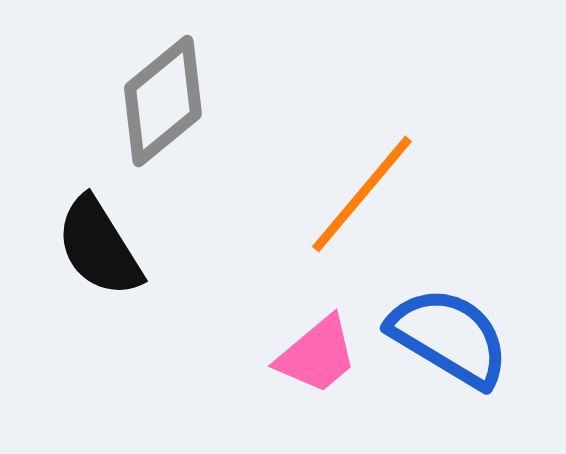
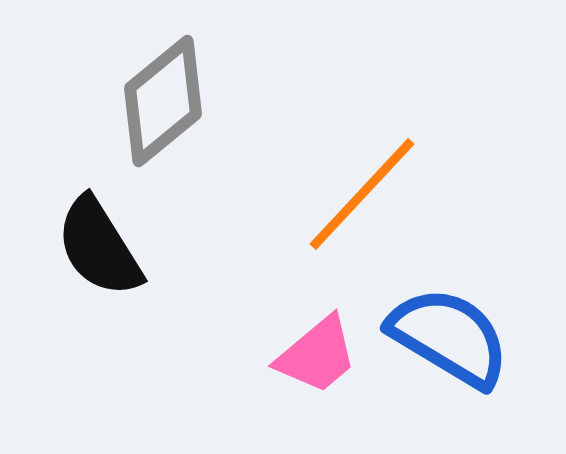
orange line: rotated 3 degrees clockwise
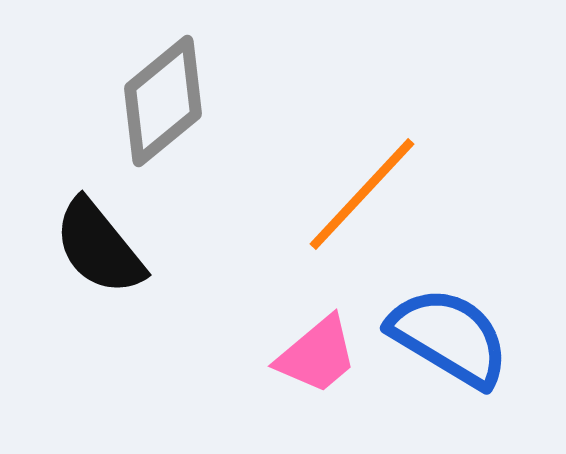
black semicircle: rotated 7 degrees counterclockwise
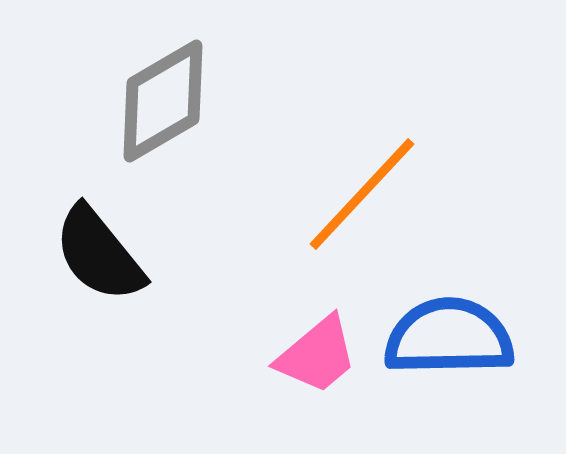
gray diamond: rotated 9 degrees clockwise
black semicircle: moved 7 px down
blue semicircle: rotated 32 degrees counterclockwise
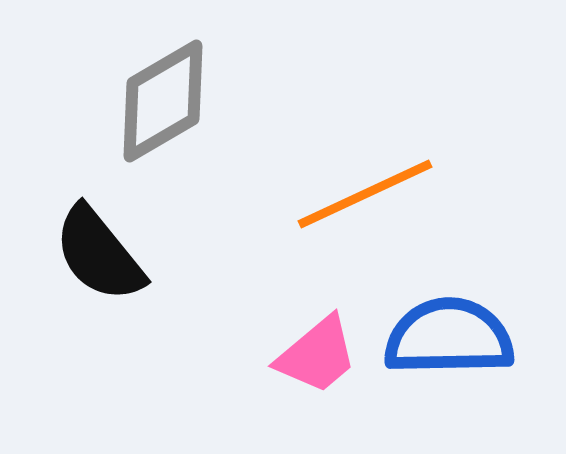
orange line: moved 3 px right; rotated 22 degrees clockwise
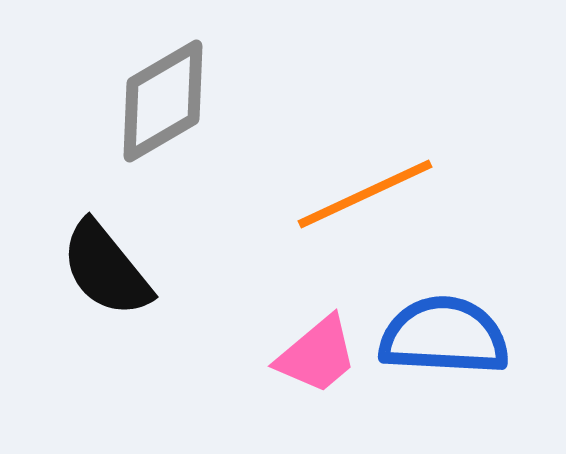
black semicircle: moved 7 px right, 15 px down
blue semicircle: moved 5 px left, 1 px up; rotated 4 degrees clockwise
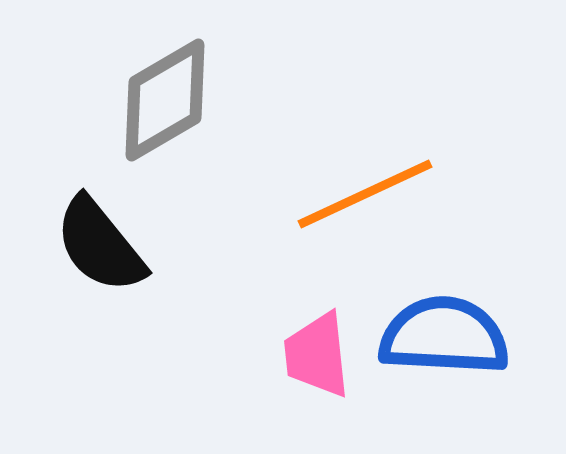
gray diamond: moved 2 px right, 1 px up
black semicircle: moved 6 px left, 24 px up
pink trapezoid: rotated 124 degrees clockwise
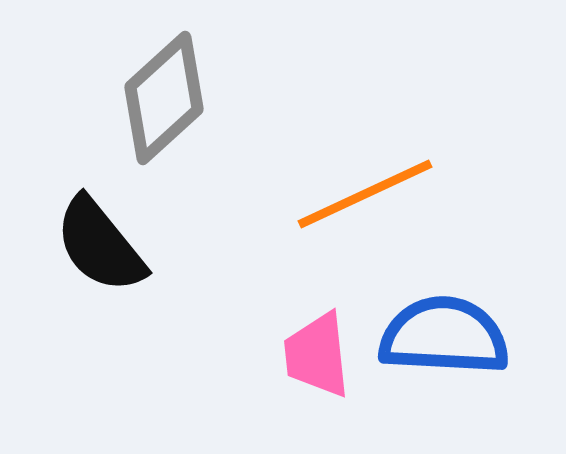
gray diamond: moved 1 px left, 2 px up; rotated 12 degrees counterclockwise
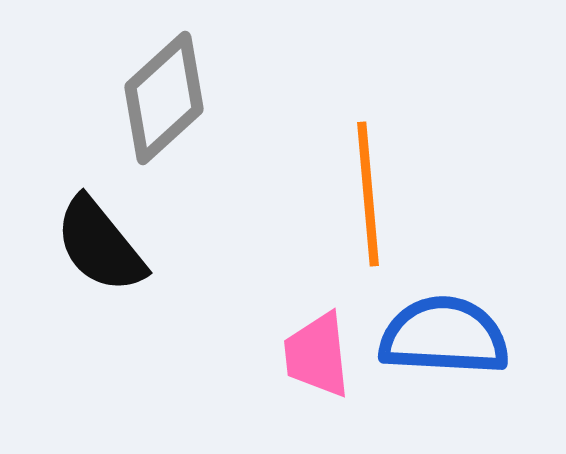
orange line: moved 3 px right; rotated 70 degrees counterclockwise
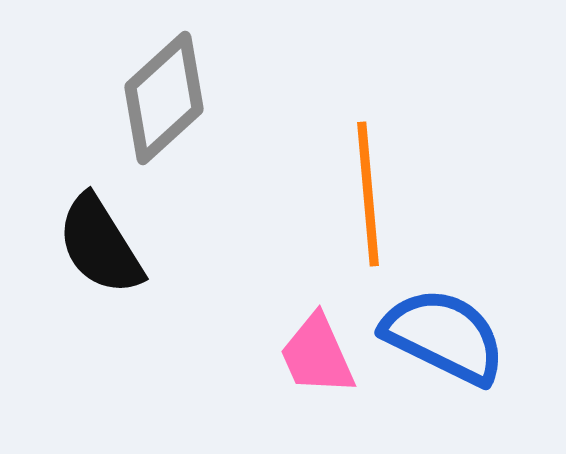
black semicircle: rotated 7 degrees clockwise
blue semicircle: rotated 23 degrees clockwise
pink trapezoid: rotated 18 degrees counterclockwise
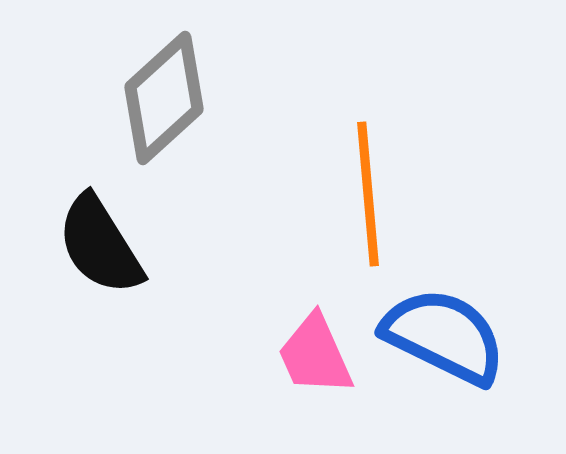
pink trapezoid: moved 2 px left
